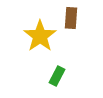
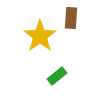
green rectangle: rotated 24 degrees clockwise
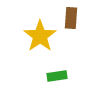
green rectangle: rotated 30 degrees clockwise
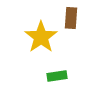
yellow star: moved 1 px right, 1 px down
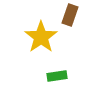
brown rectangle: moved 1 px left, 3 px up; rotated 15 degrees clockwise
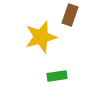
yellow star: rotated 20 degrees clockwise
